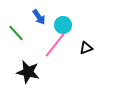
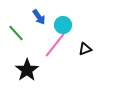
black triangle: moved 1 px left, 1 px down
black star: moved 1 px left, 2 px up; rotated 25 degrees clockwise
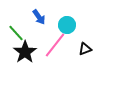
cyan circle: moved 4 px right
black star: moved 2 px left, 18 px up
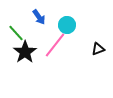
black triangle: moved 13 px right
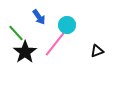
pink line: moved 1 px up
black triangle: moved 1 px left, 2 px down
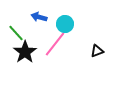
blue arrow: rotated 140 degrees clockwise
cyan circle: moved 2 px left, 1 px up
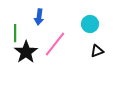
blue arrow: rotated 98 degrees counterclockwise
cyan circle: moved 25 px right
green line: moved 1 px left; rotated 42 degrees clockwise
black star: moved 1 px right
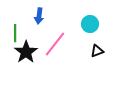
blue arrow: moved 1 px up
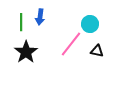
blue arrow: moved 1 px right, 1 px down
green line: moved 6 px right, 11 px up
pink line: moved 16 px right
black triangle: rotated 32 degrees clockwise
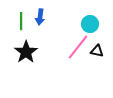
green line: moved 1 px up
pink line: moved 7 px right, 3 px down
